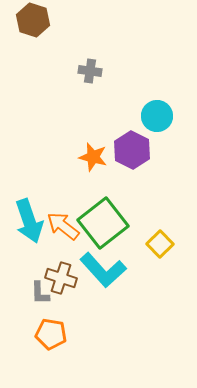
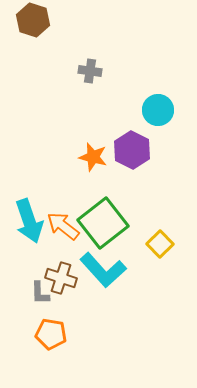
cyan circle: moved 1 px right, 6 px up
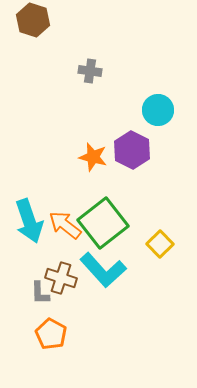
orange arrow: moved 2 px right, 1 px up
orange pentagon: rotated 20 degrees clockwise
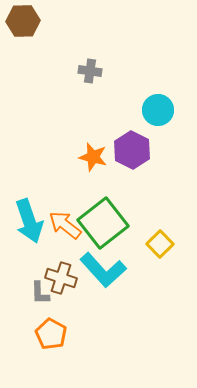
brown hexagon: moved 10 px left, 1 px down; rotated 20 degrees counterclockwise
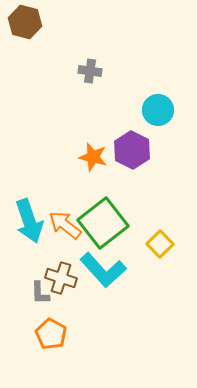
brown hexagon: moved 2 px right, 1 px down; rotated 16 degrees clockwise
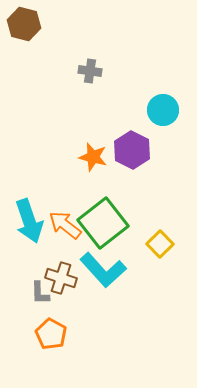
brown hexagon: moved 1 px left, 2 px down
cyan circle: moved 5 px right
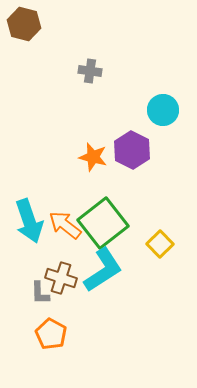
cyan L-shape: rotated 81 degrees counterclockwise
